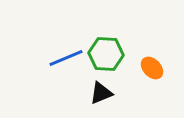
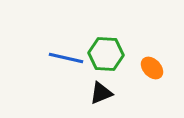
blue line: rotated 36 degrees clockwise
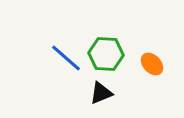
blue line: rotated 28 degrees clockwise
orange ellipse: moved 4 px up
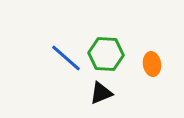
orange ellipse: rotated 35 degrees clockwise
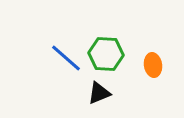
orange ellipse: moved 1 px right, 1 px down
black triangle: moved 2 px left
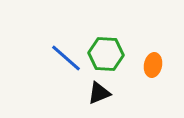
orange ellipse: rotated 20 degrees clockwise
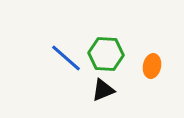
orange ellipse: moved 1 px left, 1 px down
black triangle: moved 4 px right, 3 px up
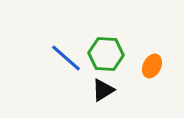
orange ellipse: rotated 15 degrees clockwise
black triangle: rotated 10 degrees counterclockwise
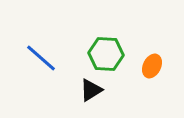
blue line: moved 25 px left
black triangle: moved 12 px left
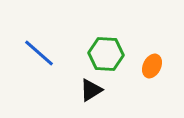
blue line: moved 2 px left, 5 px up
